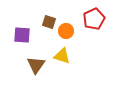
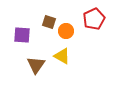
yellow triangle: rotated 12 degrees clockwise
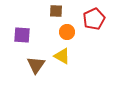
brown square: moved 7 px right, 11 px up; rotated 16 degrees counterclockwise
orange circle: moved 1 px right, 1 px down
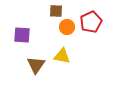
red pentagon: moved 3 px left, 3 px down
orange circle: moved 5 px up
yellow triangle: rotated 18 degrees counterclockwise
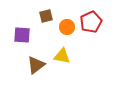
brown square: moved 10 px left, 5 px down; rotated 16 degrees counterclockwise
brown triangle: rotated 18 degrees clockwise
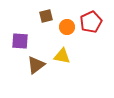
purple square: moved 2 px left, 6 px down
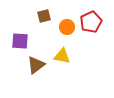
brown square: moved 2 px left
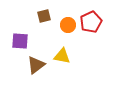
orange circle: moved 1 px right, 2 px up
